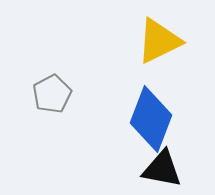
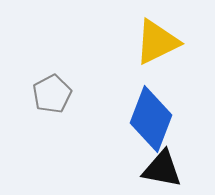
yellow triangle: moved 2 px left, 1 px down
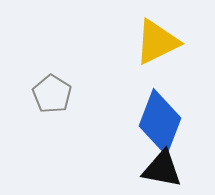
gray pentagon: rotated 12 degrees counterclockwise
blue diamond: moved 9 px right, 3 px down
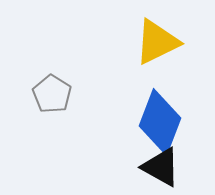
black triangle: moved 1 px left, 2 px up; rotated 18 degrees clockwise
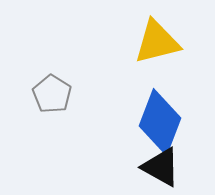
yellow triangle: rotated 12 degrees clockwise
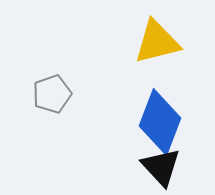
gray pentagon: rotated 21 degrees clockwise
black triangle: rotated 18 degrees clockwise
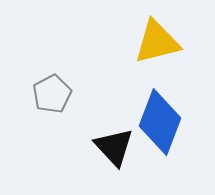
gray pentagon: rotated 9 degrees counterclockwise
black triangle: moved 47 px left, 20 px up
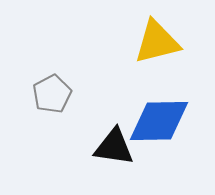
blue diamond: moved 1 px left, 1 px up; rotated 68 degrees clockwise
black triangle: rotated 39 degrees counterclockwise
